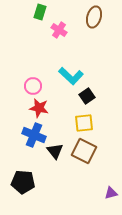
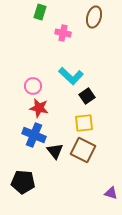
pink cross: moved 4 px right, 3 px down; rotated 21 degrees counterclockwise
brown square: moved 1 px left, 1 px up
purple triangle: rotated 32 degrees clockwise
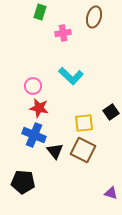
pink cross: rotated 21 degrees counterclockwise
black square: moved 24 px right, 16 px down
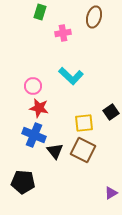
purple triangle: rotated 48 degrees counterclockwise
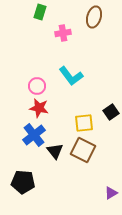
cyan L-shape: rotated 10 degrees clockwise
pink circle: moved 4 px right
blue cross: rotated 30 degrees clockwise
